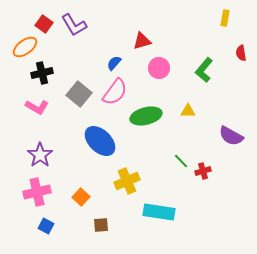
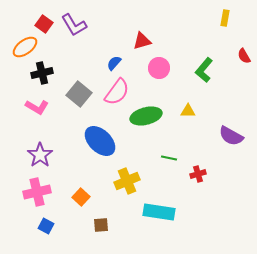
red semicircle: moved 3 px right, 3 px down; rotated 21 degrees counterclockwise
pink semicircle: moved 2 px right
green line: moved 12 px left, 3 px up; rotated 35 degrees counterclockwise
red cross: moved 5 px left, 3 px down
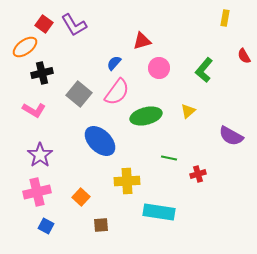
pink L-shape: moved 3 px left, 3 px down
yellow triangle: rotated 42 degrees counterclockwise
yellow cross: rotated 20 degrees clockwise
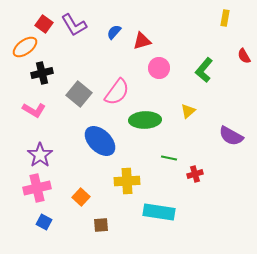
blue semicircle: moved 31 px up
green ellipse: moved 1 px left, 4 px down; rotated 12 degrees clockwise
red cross: moved 3 px left
pink cross: moved 4 px up
blue square: moved 2 px left, 4 px up
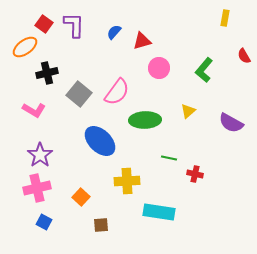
purple L-shape: rotated 148 degrees counterclockwise
black cross: moved 5 px right
purple semicircle: moved 13 px up
red cross: rotated 28 degrees clockwise
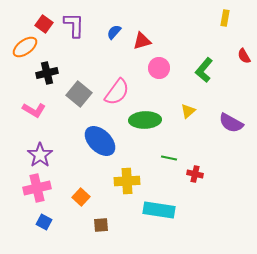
cyan rectangle: moved 2 px up
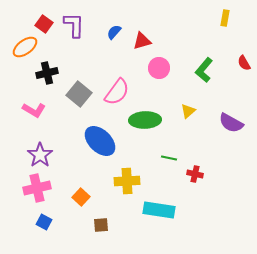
red semicircle: moved 7 px down
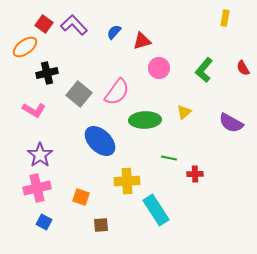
purple L-shape: rotated 44 degrees counterclockwise
red semicircle: moved 1 px left, 5 px down
yellow triangle: moved 4 px left, 1 px down
red cross: rotated 14 degrees counterclockwise
orange square: rotated 24 degrees counterclockwise
cyan rectangle: moved 3 px left; rotated 48 degrees clockwise
